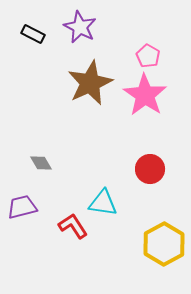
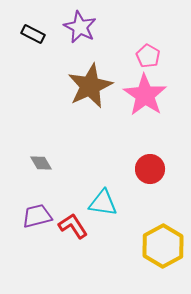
brown star: moved 3 px down
purple trapezoid: moved 15 px right, 9 px down
yellow hexagon: moved 1 px left, 2 px down
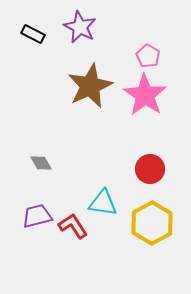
yellow hexagon: moved 11 px left, 23 px up
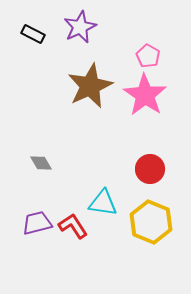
purple star: rotated 20 degrees clockwise
purple trapezoid: moved 7 px down
yellow hexagon: moved 1 px left, 1 px up; rotated 9 degrees counterclockwise
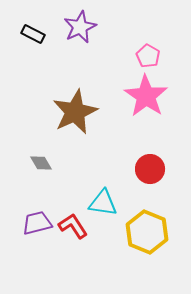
brown star: moved 15 px left, 26 px down
pink star: moved 1 px right, 1 px down
yellow hexagon: moved 4 px left, 10 px down
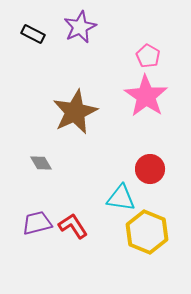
cyan triangle: moved 18 px right, 5 px up
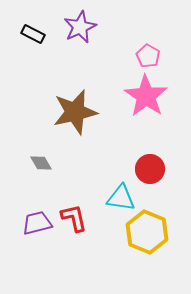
brown star: rotated 12 degrees clockwise
red L-shape: moved 1 px right, 8 px up; rotated 20 degrees clockwise
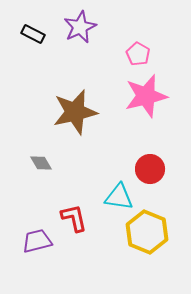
pink pentagon: moved 10 px left, 2 px up
pink star: rotated 24 degrees clockwise
cyan triangle: moved 2 px left, 1 px up
purple trapezoid: moved 18 px down
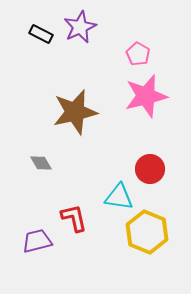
black rectangle: moved 8 px right
